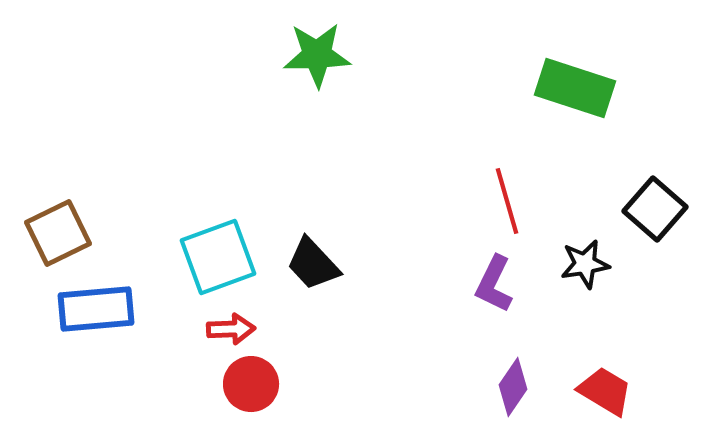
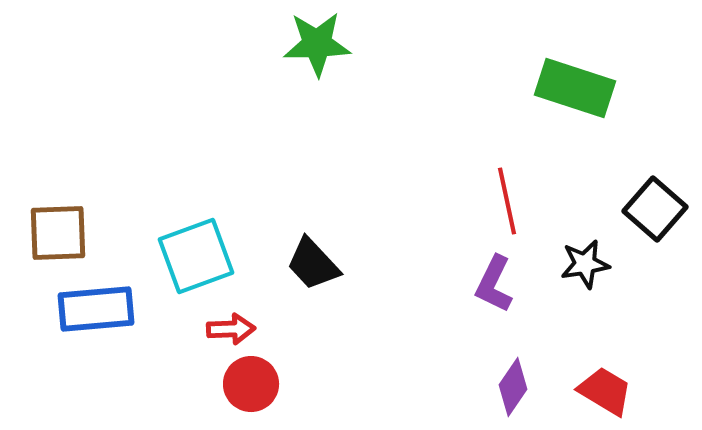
green star: moved 11 px up
red line: rotated 4 degrees clockwise
brown square: rotated 24 degrees clockwise
cyan square: moved 22 px left, 1 px up
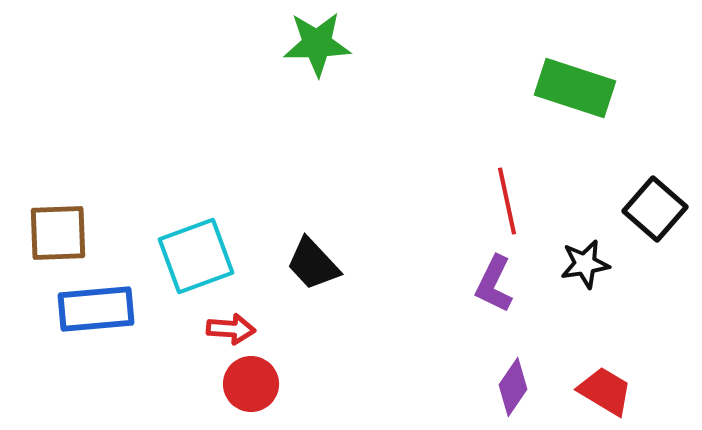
red arrow: rotated 6 degrees clockwise
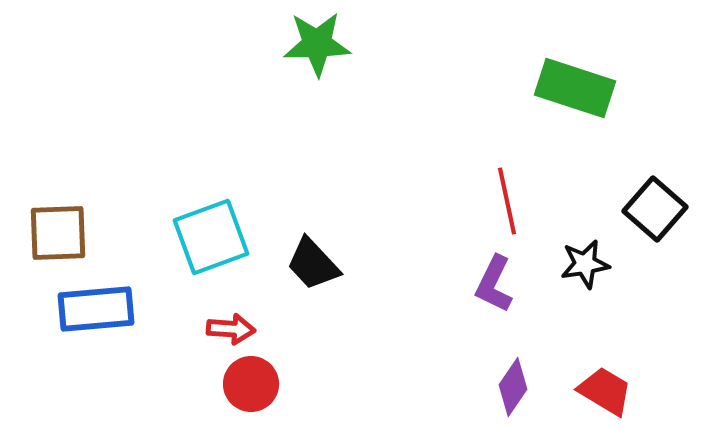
cyan square: moved 15 px right, 19 px up
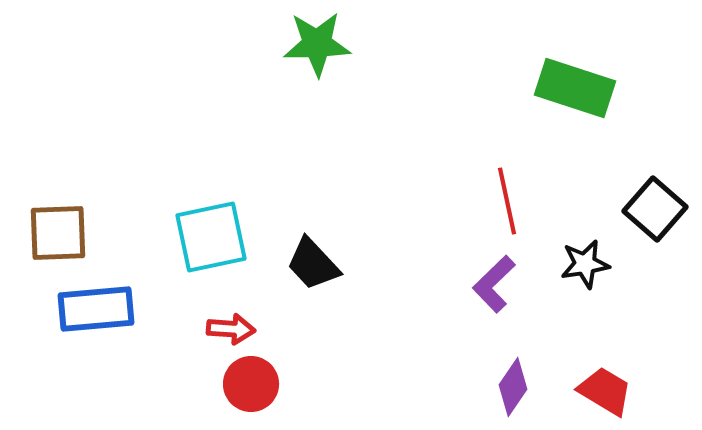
cyan square: rotated 8 degrees clockwise
purple L-shape: rotated 20 degrees clockwise
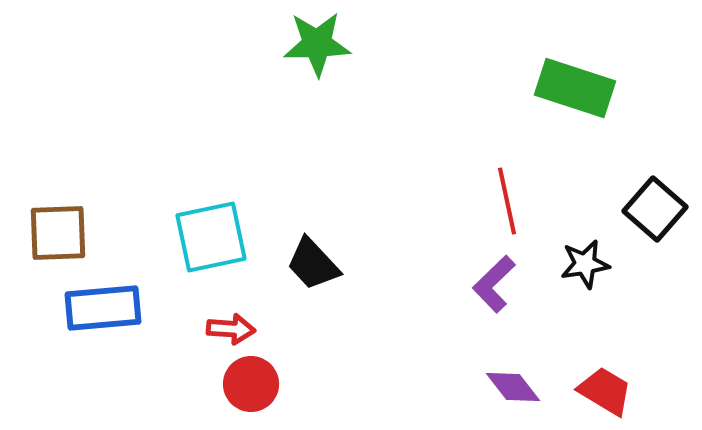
blue rectangle: moved 7 px right, 1 px up
purple diamond: rotated 72 degrees counterclockwise
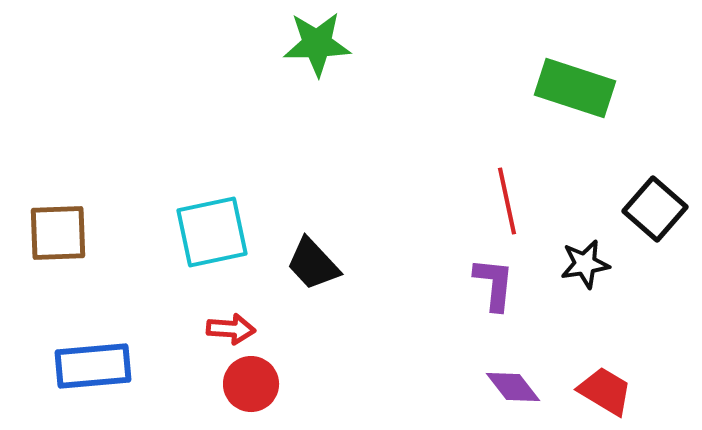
cyan square: moved 1 px right, 5 px up
purple L-shape: rotated 140 degrees clockwise
blue rectangle: moved 10 px left, 58 px down
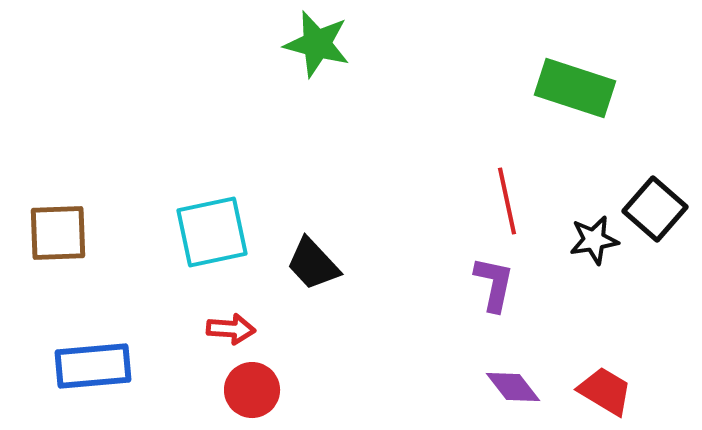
green star: rotated 16 degrees clockwise
black star: moved 9 px right, 24 px up
purple L-shape: rotated 6 degrees clockwise
red circle: moved 1 px right, 6 px down
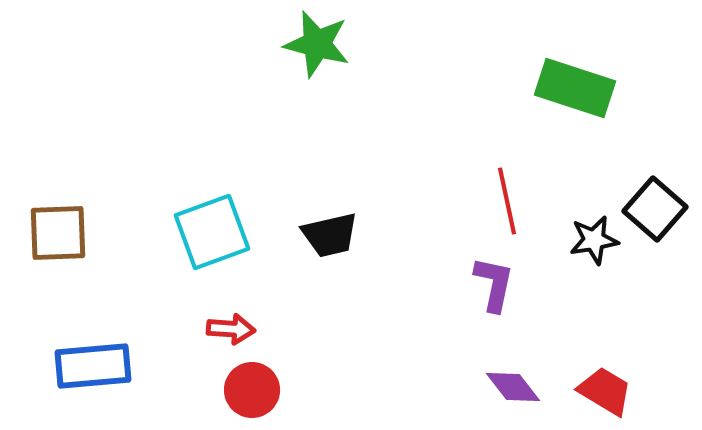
cyan square: rotated 8 degrees counterclockwise
black trapezoid: moved 17 px right, 29 px up; rotated 60 degrees counterclockwise
